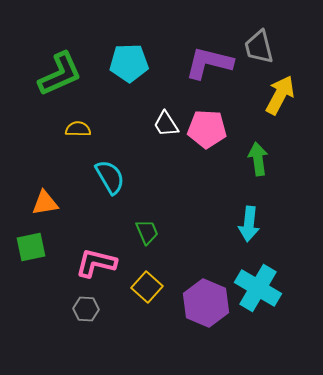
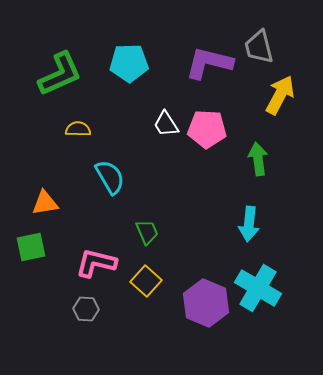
yellow square: moved 1 px left, 6 px up
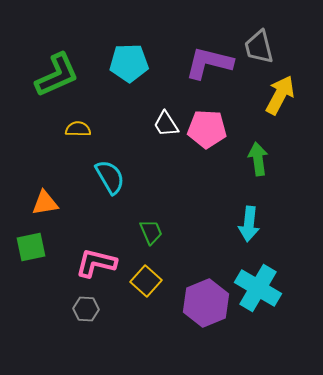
green L-shape: moved 3 px left, 1 px down
green trapezoid: moved 4 px right
purple hexagon: rotated 15 degrees clockwise
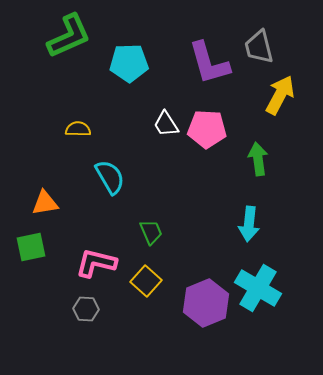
purple L-shape: rotated 120 degrees counterclockwise
green L-shape: moved 12 px right, 39 px up
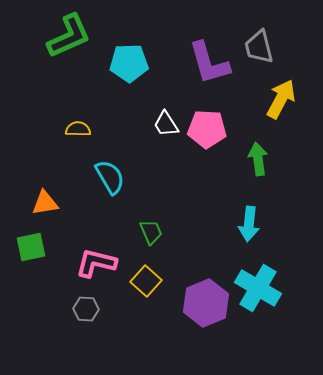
yellow arrow: moved 1 px right, 4 px down
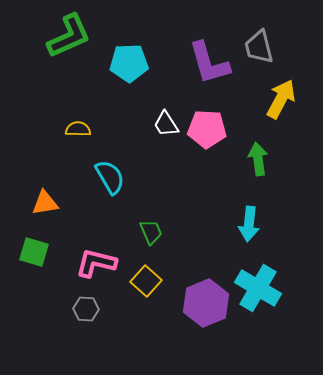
green square: moved 3 px right, 5 px down; rotated 28 degrees clockwise
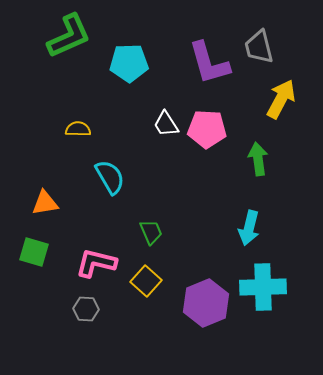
cyan arrow: moved 4 px down; rotated 8 degrees clockwise
cyan cross: moved 5 px right, 1 px up; rotated 33 degrees counterclockwise
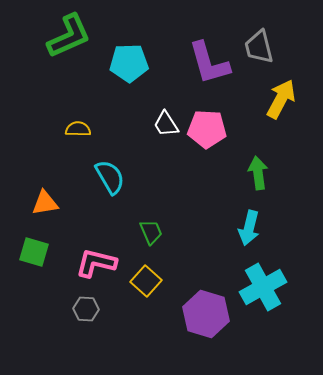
green arrow: moved 14 px down
cyan cross: rotated 27 degrees counterclockwise
purple hexagon: moved 11 px down; rotated 21 degrees counterclockwise
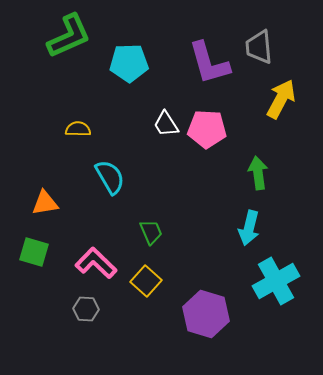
gray trapezoid: rotated 9 degrees clockwise
pink L-shape: rotated 30 degrees clockwise
cyan cross: moved 13 px right, 6 px up
